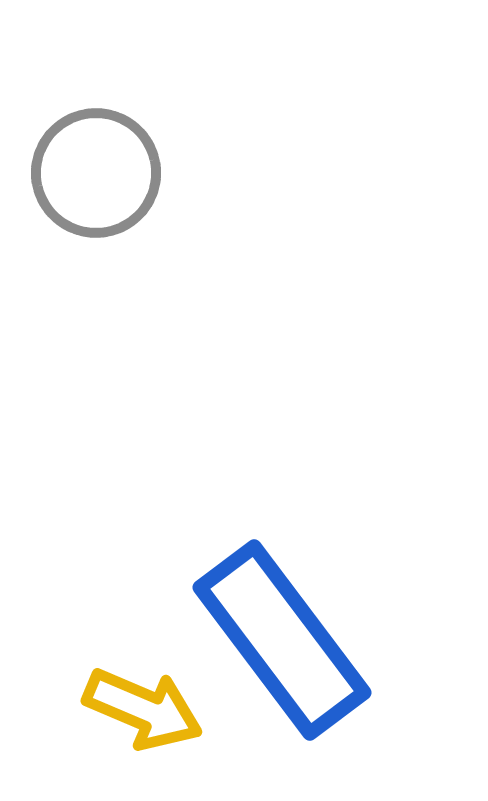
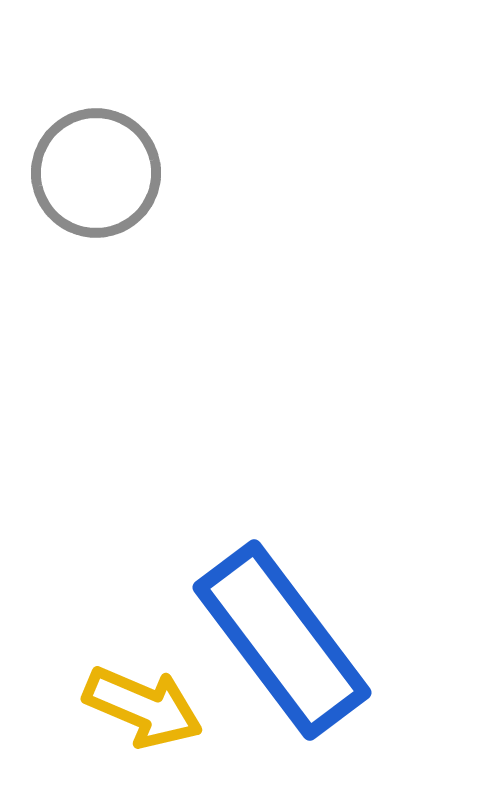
yellow arrow: moved 2 px up
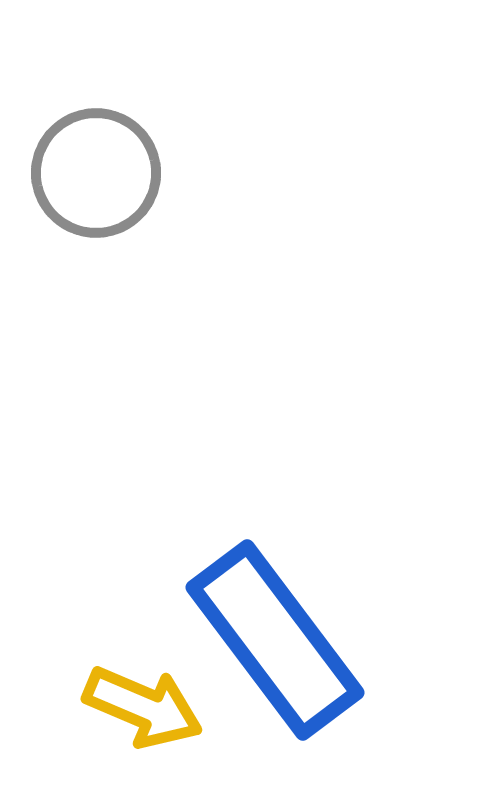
blue rectangle: moved 7 px left
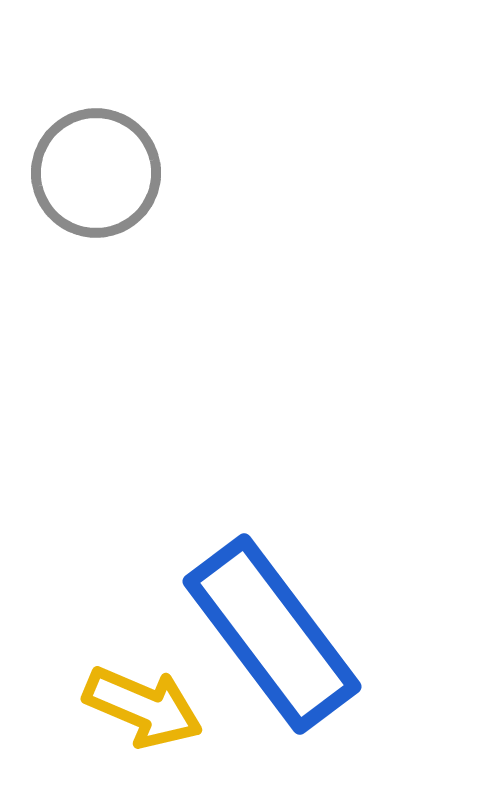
blue rectangle: moved 3 px left, 6 px up
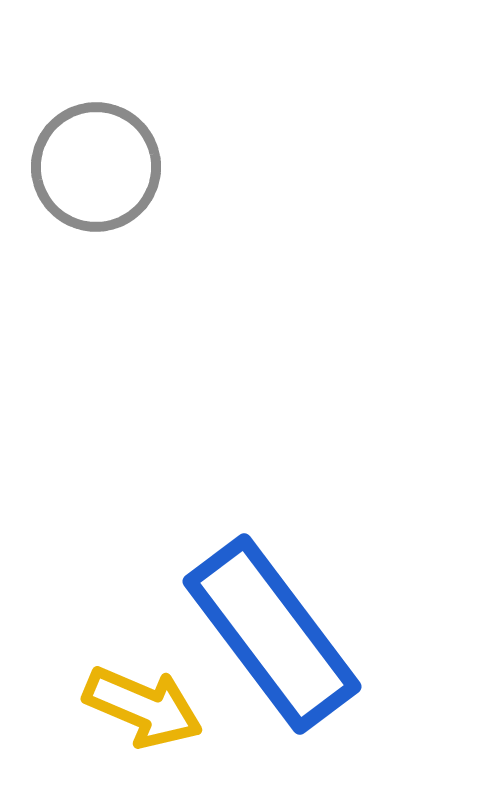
gray circle: moved 6 px up
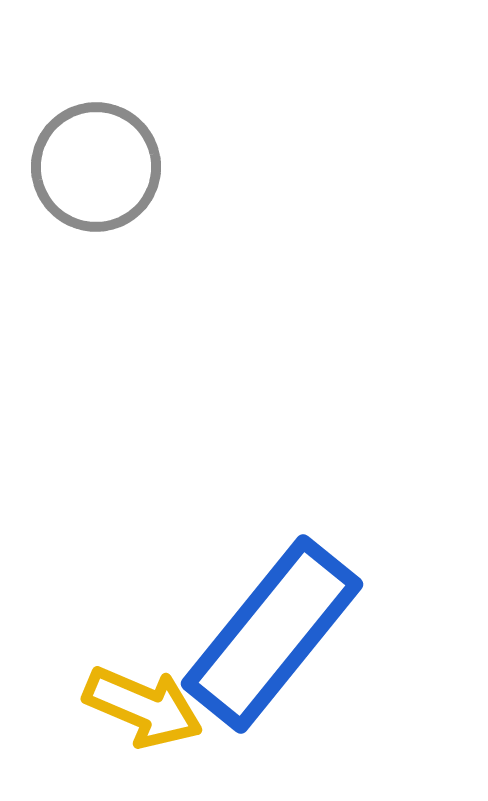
blue rectangle: rotated 76 degrees clockwise
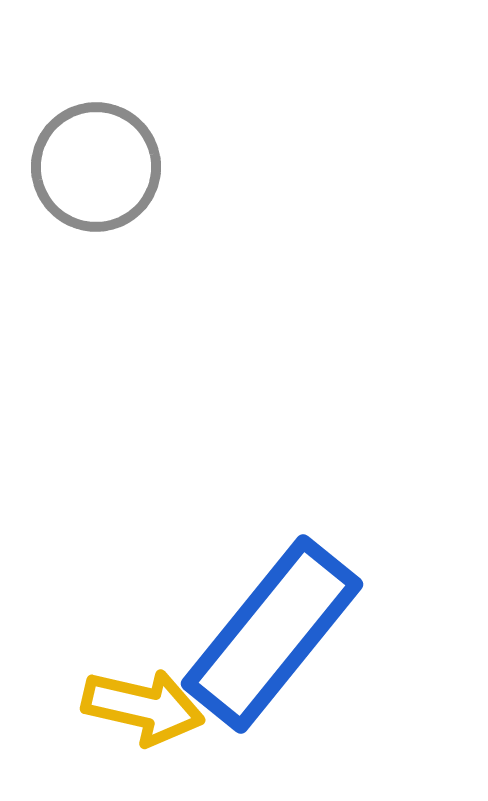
yellow arrow: rotated 10 degrees counterclockwise
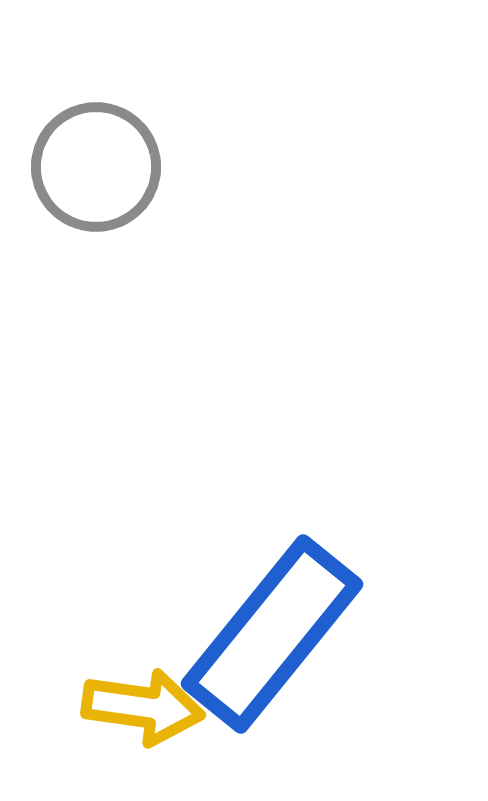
yellow arrow: rotated 5 degrees counterclockwise
